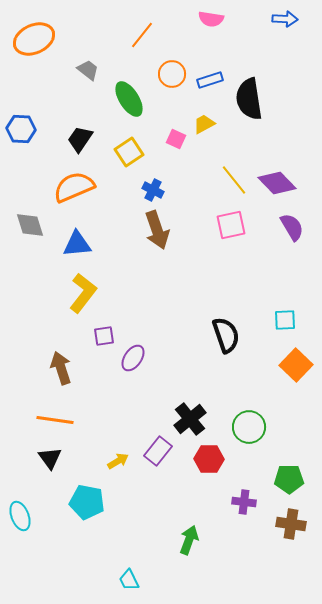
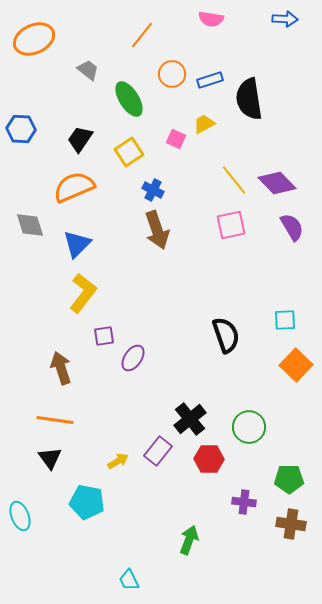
blue triangle at (77, 244): rotated 40 degrees counterclockwise
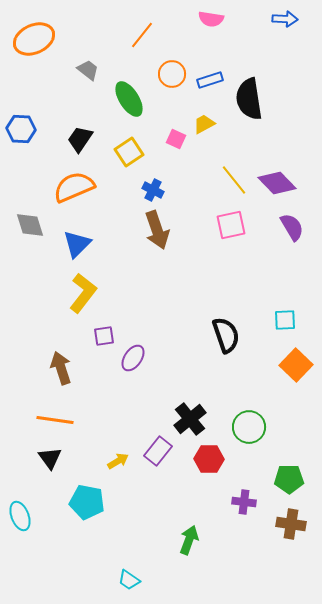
cyan trapezoid at (129, 580): rotated 30 degrees counterclockwise
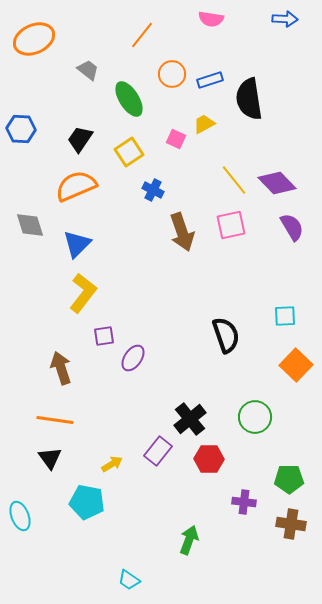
orange semicircle at (74, 187): moved 2 px right, 1 px up
brown arrow at (157, 230): moved 25 px right, 2 px down
cyan square at (285, 320): moved 4 px up
green circle at (249, 427): moved 6 px right, 10 px up
yellow arrow at (118, 461): moved 6 px left, 3 px down
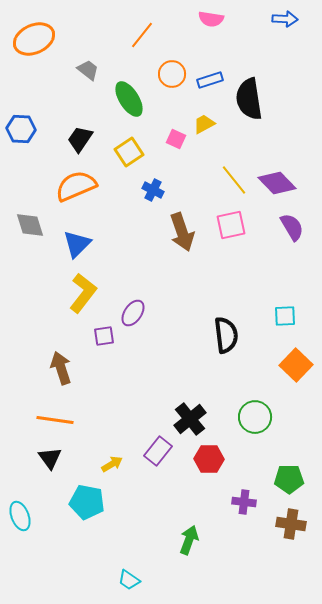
black semicircle at (226, 335): rotated 12 degrees clockwise
purple ellipse at (133, 358): moved 45 px up
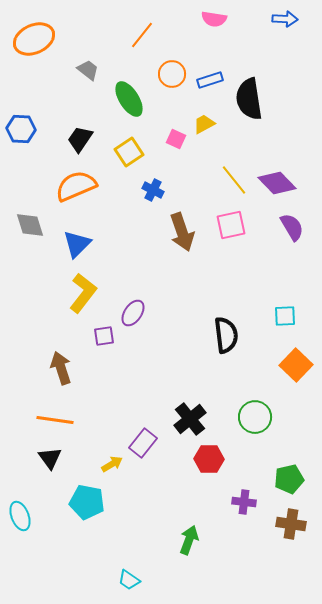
pink semicircle at (211, 19): moved 3 px right
purple rectangle at (158, 451): moved 15 px left, 8 px up
green pentagon at (289, 479): rotated 12 degrees counterclockwise
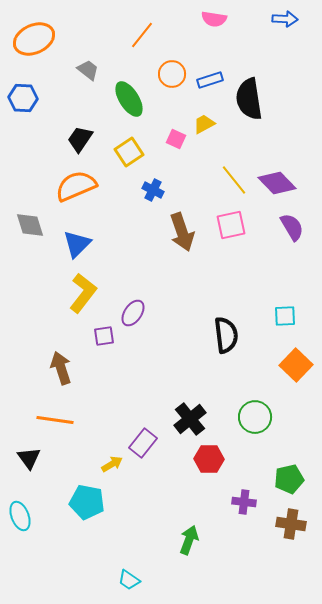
blue hexagon at (21, 129): moved 2 px right, 31 px up
black triangle at (50, 458): moved 21 px left
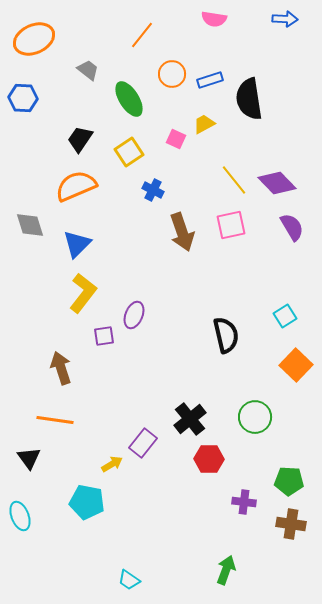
purple ellipse at (133, 313): moved 1 px right, 2 px down; rotated 12 degrees counterclockwise
cyan square at (285, 316): rotated 30 degrees counterclockwise
black semicircle at (226, 335): rotated 6 degrees counterclockwise
green pentagon at (289, 479): moved 2 px down; rotated 16 degrees clockwise
green arrow at (189, 540): moved 37 px right, 30 px down
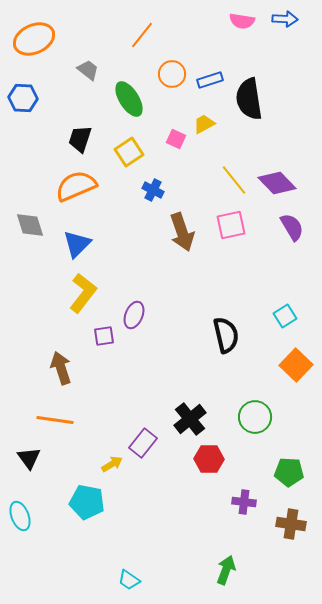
pink semicircle at (214, 19): moved 28 px right, 2 px down
black trapezoid at (80, 139): rotated 16 degrees counterclockwise
green pentagon at (289, 481): moved 9 px up
